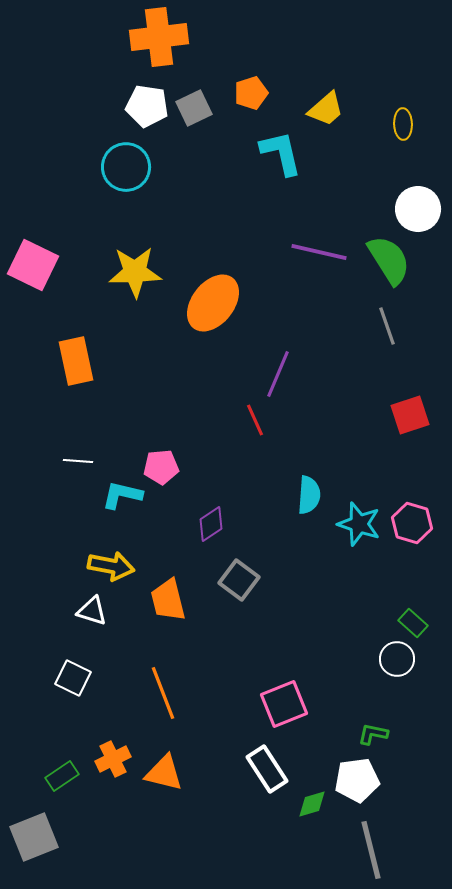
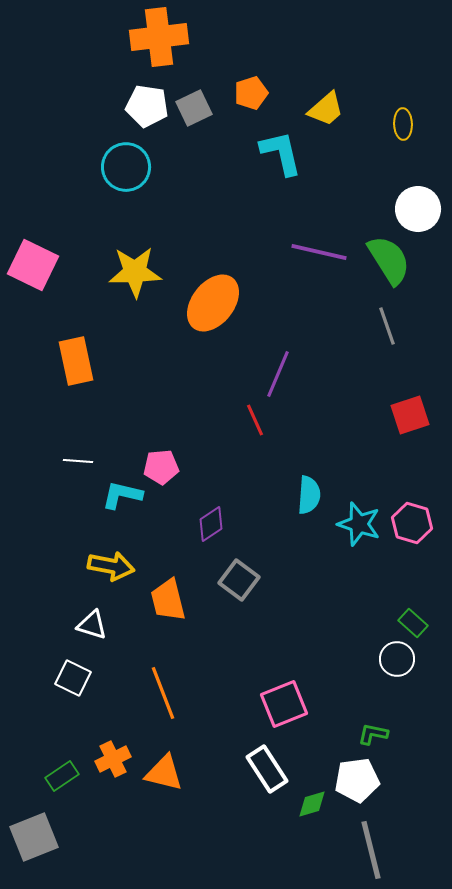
white triangle at (92, 611): moved 14 px down
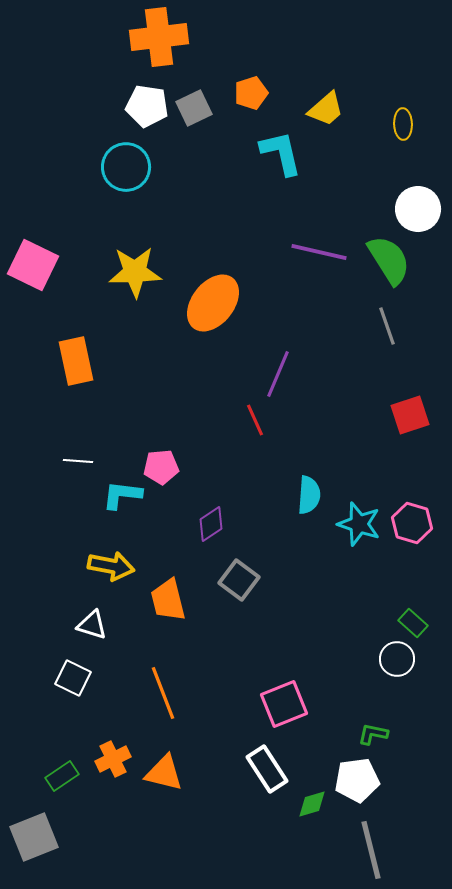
cyan L-shape at (122, 495): rotated 6 degrees counterclockwise
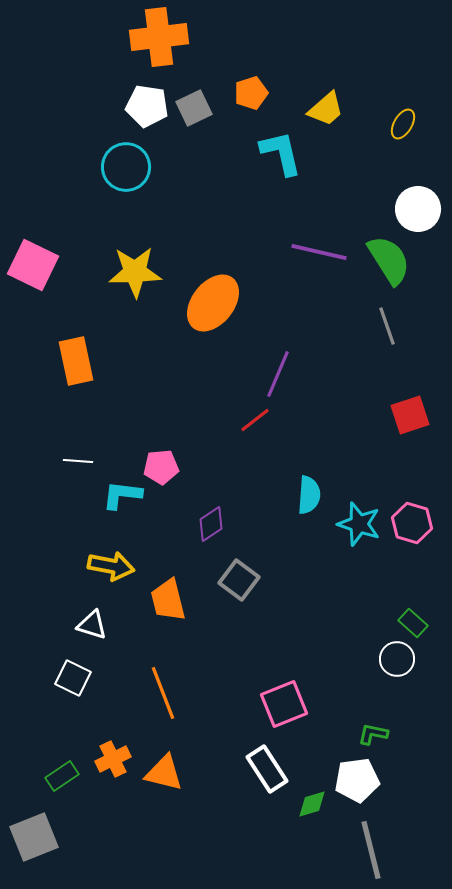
yellow ellipse at (403, 124): rotated 32 degrees clockwise
red line at (255, 420): rotated 76 degrees clockwise
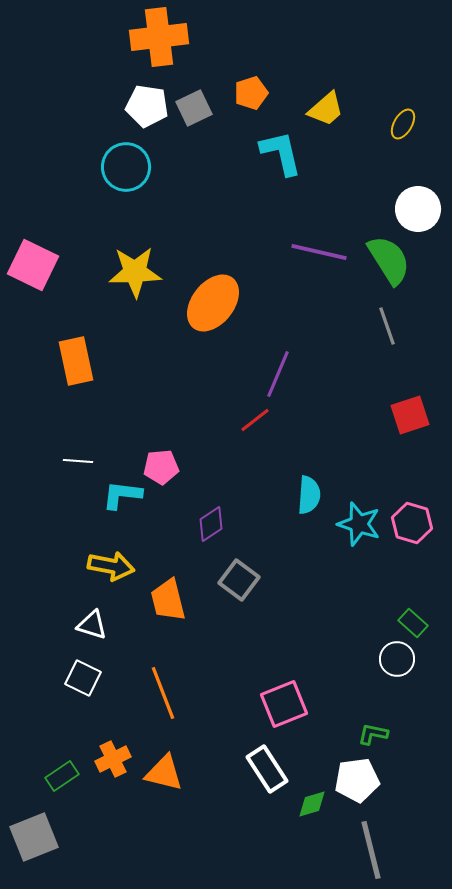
white square at (73, 678): moved 10 px right
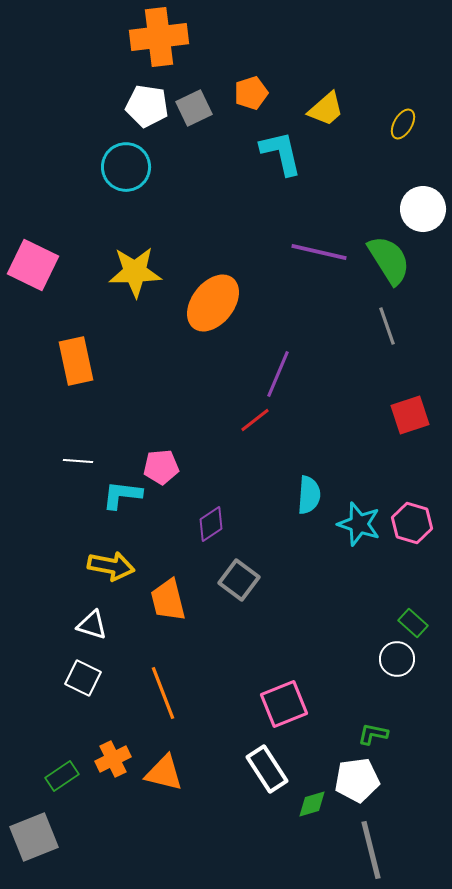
white circle at (418, 209): moved 5 px right
